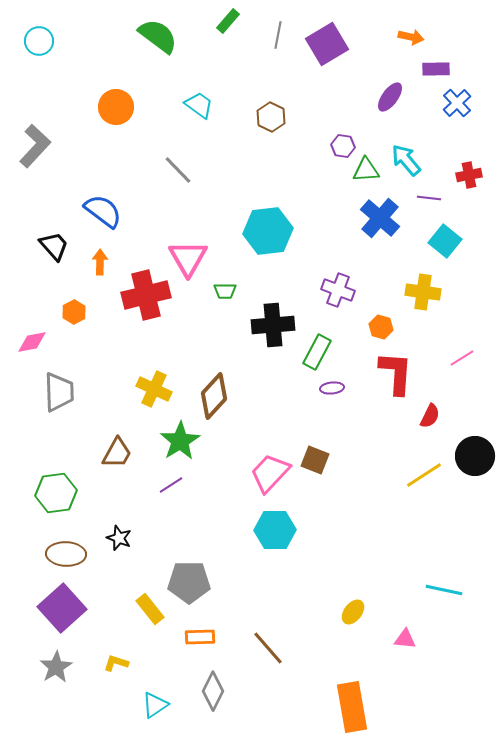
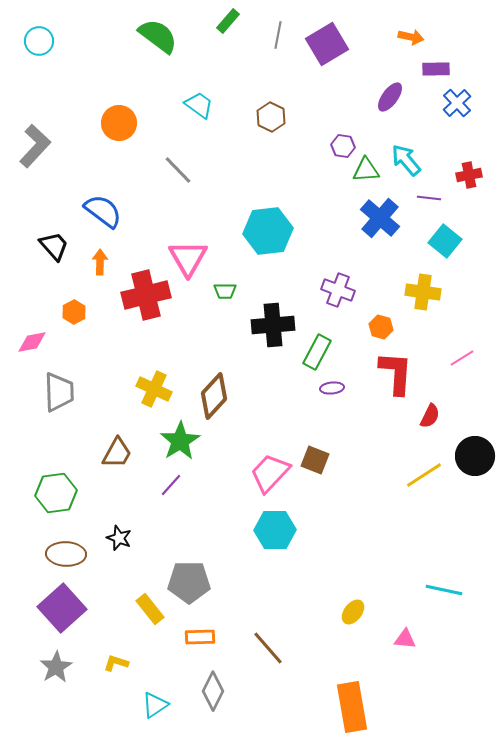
orange circle at (116, 107): moved 3 px right, 16 px down
purple line at (171, 485): rotated 15 degrees counterclockwise
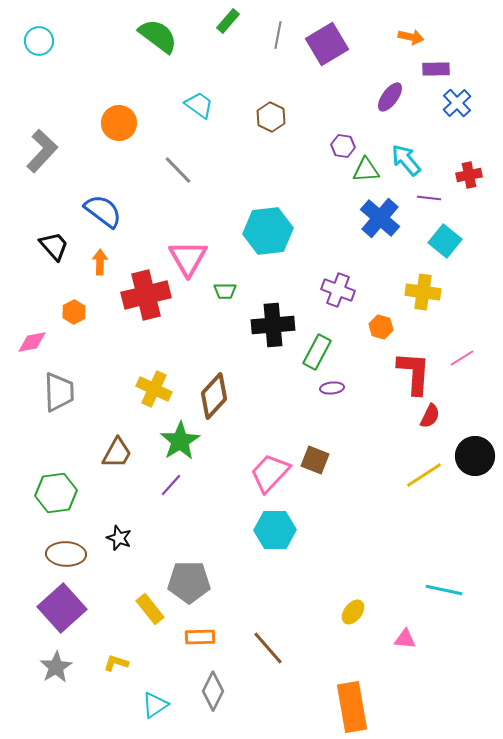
gray L-shape at (35, 146): moved 7 px right, 5 px down
red L-shape at (396, 373): moved 18 px right
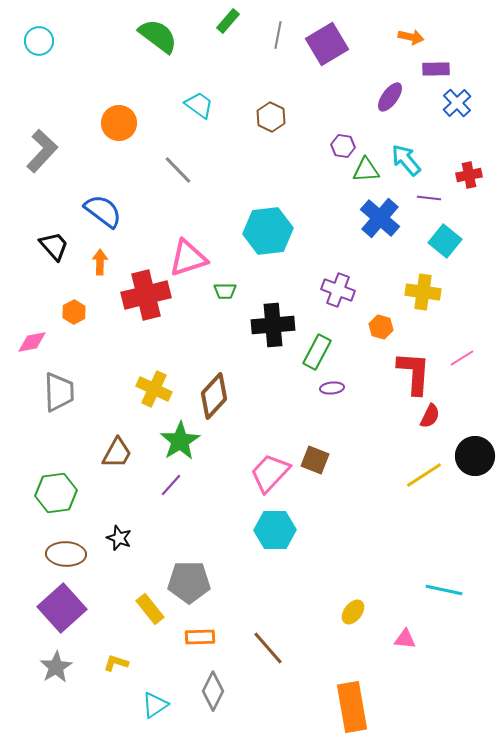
pink triangle at (188, 258): rotated 42 degrees clockwise
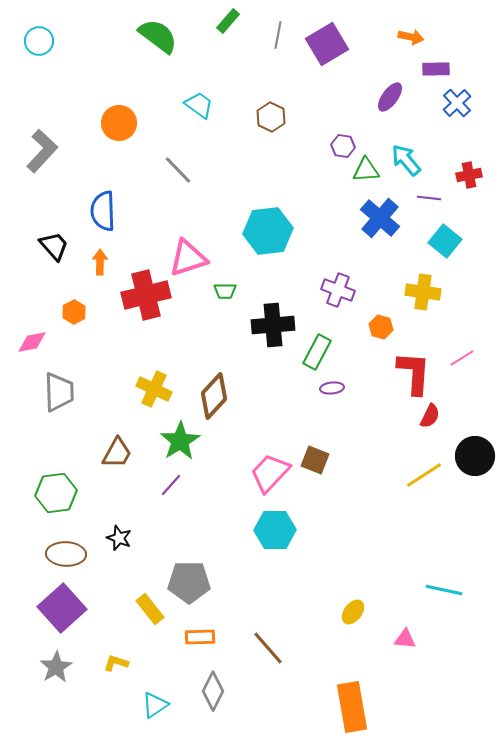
blue semicircle at (103, 211): rotated 129 degrees counterclockwise
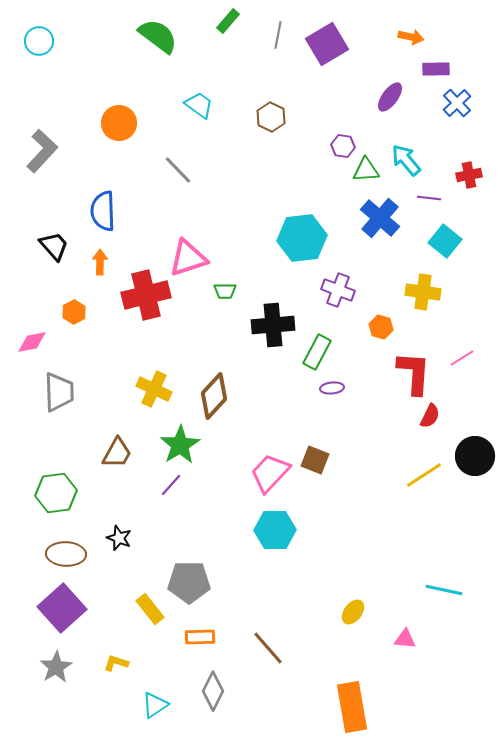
cyan hexagon at (268, 231): moved 34 px right, 7 px down
green star at (180, 441): moved 4 px down
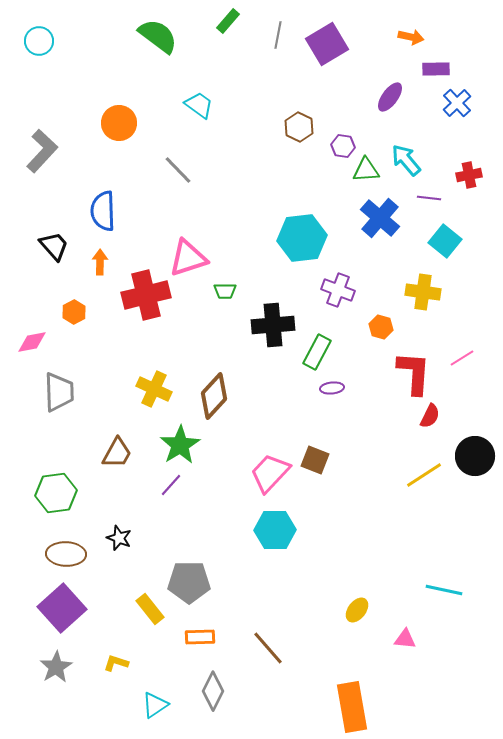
brown hexagon at (271, 117): moved 28 px right, 10 px down
yellow ellipse at (353, 612): moved 4 px right, 2 px up
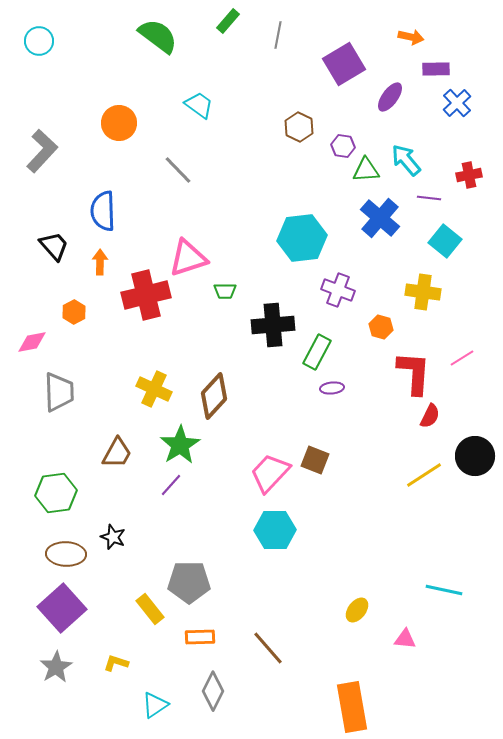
purple square at (327, 44): moved 17 px right, 20 px down
black star at (119, 538): moved 6 px left, 1 px up
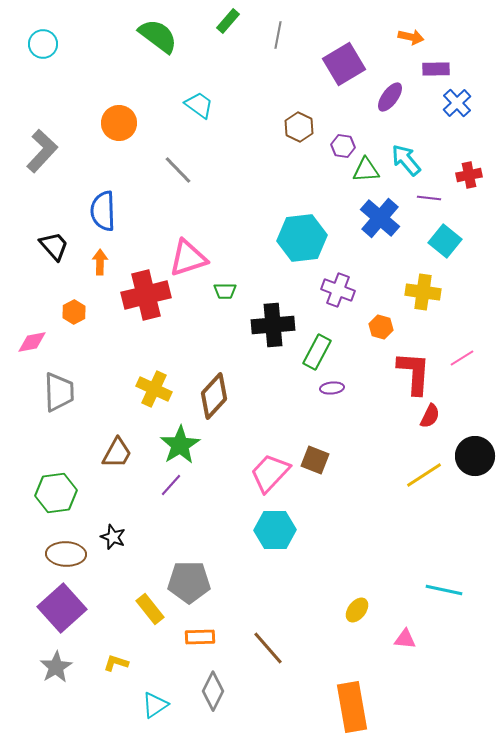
cyan circle at (39, 41): moved 4 px right, 3 px down
